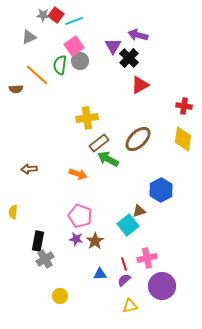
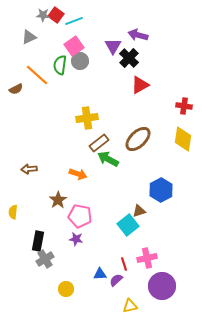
brown semicircle: rotated 24 degrees counterclockwise
pink pentagon: rotated 10 degrees counterclockwise
brown star: moved 37 px left, 41 px up
purple semicircle: moved 8 px left
yellow circle: moved 6 px right, 7 px up
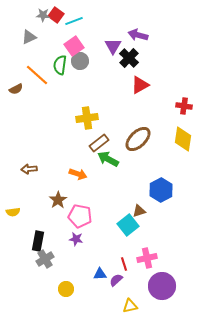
yellow semicircle: rotated 104 degrees counterclockwise
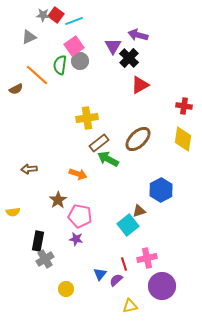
blue triangle: rotated 48 degrees counterclockwise
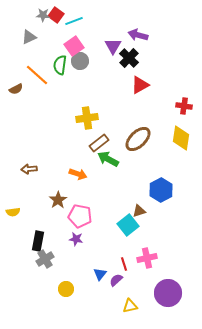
yellow diamond: moved 2 px left, 1 px up
purple circle: moved 6 px right, 7 px down
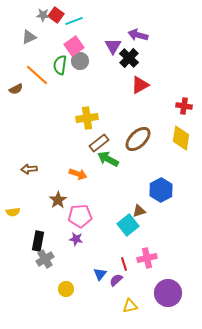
pink pentagon: rotated 15 degrees counterclockwise
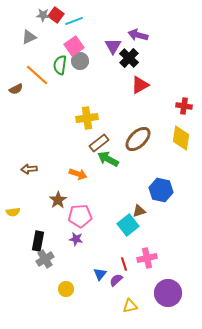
blue hexagon: rotated 20 degrees counterclockwise
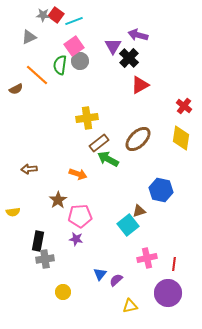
red cross: rotated 28 degrees clockwise
gray cross: rotated 24 degrees clockwise
red line: moved 50 px right; rotated 24 degrees clockwise
yellow circle: moved 3 px left, 3 px down
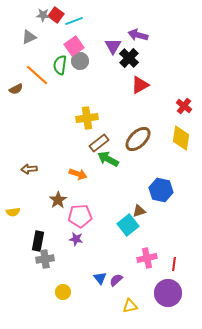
blue triangle: moved 4 px down; rotated 16 degrees counterclockwise
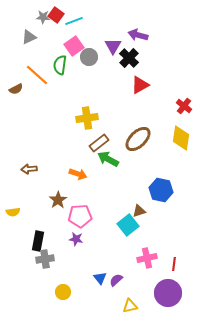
gray star: moved 2 px down
gray circle: moved 9 px right, 4 px up
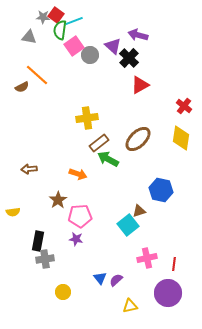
gray triangle: rotated 35 degrees clockwise
purple triangle: rotated 18 degrees counterclockwise
gray circle: moved 1 px right, 2 px up
green semicircle: moved 35 px up
brown semicircle: moved 6 px right, 2 px up
